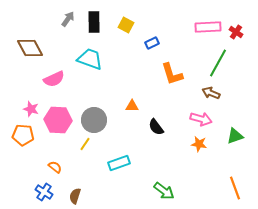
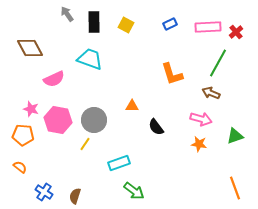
gray arrow: moved 1 px left, 5 px up; rotated 70 degrees counterclockwise
red cross: rotated 16 degrees clockwise
blue rectangle: moved 18 px right, 19 px up
pink hexagon: rotated 8 degrees clockwise
orange semicircle: moved 35 px left
green arrow: moved 30 px left
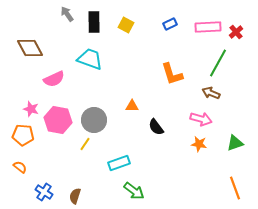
green triangle: moved 7 px down
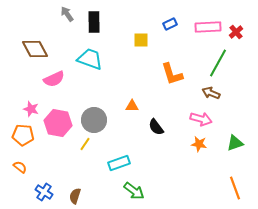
yellow square: moved 15 px right, 15 px down; rotated 28 degrees counterclockwise
brown diamond: moved 5 px right, 1 px down
pink hexagon: moved 3 px down
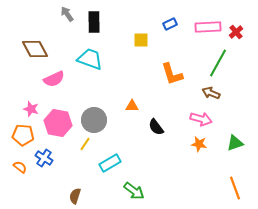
cyan rectangle: moved 9 px left; rotated 10 degrees counterclockwise
blue cross: moved 34 px up
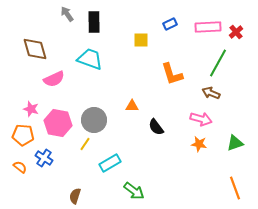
brown diamond: rotated 12 degrees clockwise
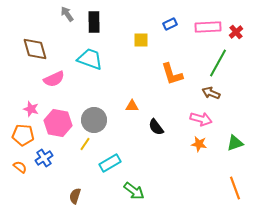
blue cross: rotated 24 degrees clockwise
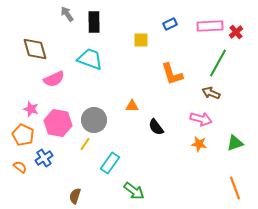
pink rectangle: moved 2 px right, 1 px up
orange pentagon: rotated 20 degrees clockwise
cyan rectangle: rotated 25 degrees counterclockwise
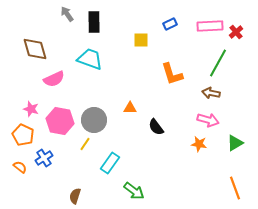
brown arrow: rotated 12 degrees counterclockwise
orange triangle: moved 2 px left, 2 px down
pink arrow: moved 7 px right, 1 px down
pink hexagon: moved 2 px right, 2 px up
green triangle: rotated 12 degrees counterclockwise
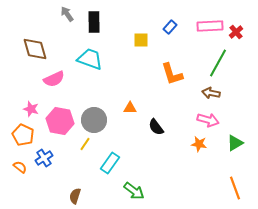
blue rectangle: moved 3 px down; rotated 24 degrees counterclockwise
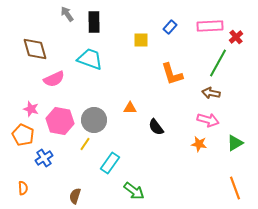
red cross: moved 5 px down
orange semicircle: moved 3 px right, 21 px down; rotated 48 degrees clockwise
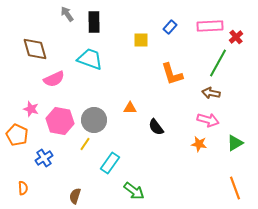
orange pentagon: moved 6 px left
